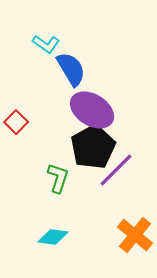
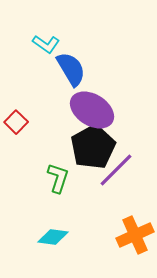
orange cross: rotated 27 degrees clockwise
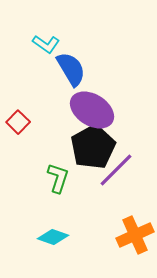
red square: moved 2 px right
cyan diamond: rotated 12 degrees clockwise
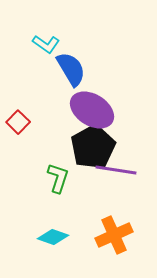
purple line: rotated 54 degrees clockwise
orange cross: moved 21 px left
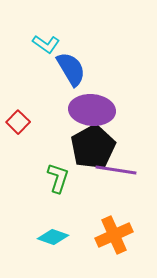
purple ellipse: rotated 27 degrees counterclockwise
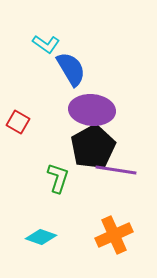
red square: rotated 15 degrees counterclockwise
cyan diamond: moved 12 px left
